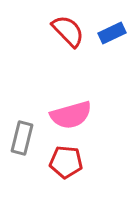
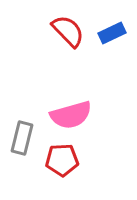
red pentagon: moved 4 px left, 2 px up; rotated 8 degrees counterclockwise
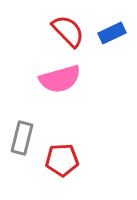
pink semicircle: moved 11 px left, 36 px up
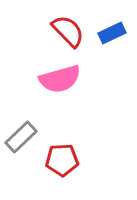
gray rectangle: moved 1 px left, 1 px up; rotated 32 degrees clockwise
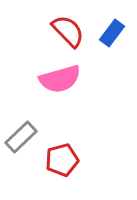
blue rectangle: rotated 28 degrees counterclockwise
red pentagon: rotated 12 degrees counterclockwise
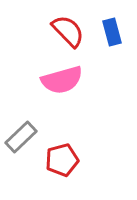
blue rectangle: moved 1 px up; rotated 52 degrees counterclockwise
pink semicircle: moved 2 px right, 1 px down
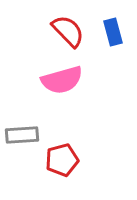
blue rectangle: moved 1 px right
gray rectangle: moved 1 px right, 2 px up; rotated 40 degrees clockwise
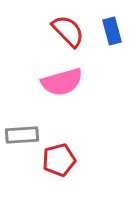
blue rectangle: moved 1 px left, 1 px up
pink semicircle: moved 2 px down
red pentagon: moved 3 px left
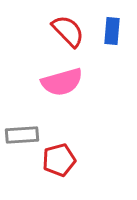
blue rectangle: rotated 20 degrees clockwise
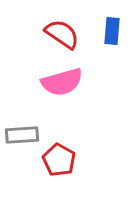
red semicircle: moved 6 px left, 3 px down; rotated 12 degrees counterclockwise
red pentagon: rotated 28 degrees counterclockwise
